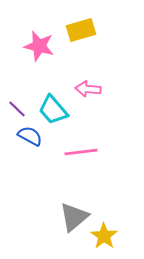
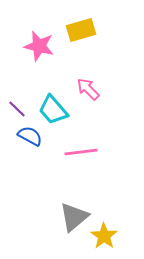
pink arrow: rotated 40 degrees clockwise
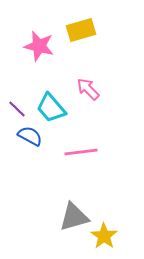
cyan trapezoid: moved 2 px left, 2 px up
gray triangle: rotated 24 degrees clockwise
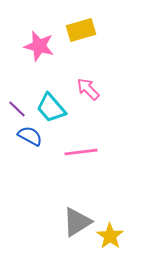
gray triangle: moved 3 px right, 5 px down; rotated 16 degrees counterclockwise
yellow star: moved 6 px right
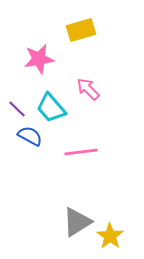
pink star: moved 13 px down; rotated 24 degrees counterclockwise
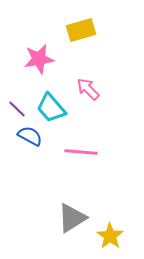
pink line: rotated 12 degrees clockwise
gray triangle: moved 5 px left, 4 px up
